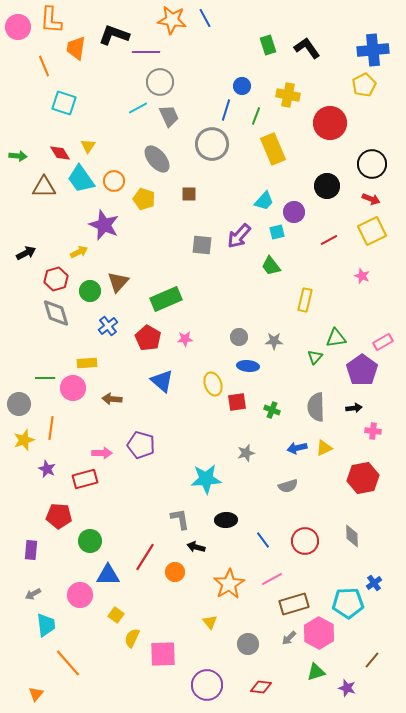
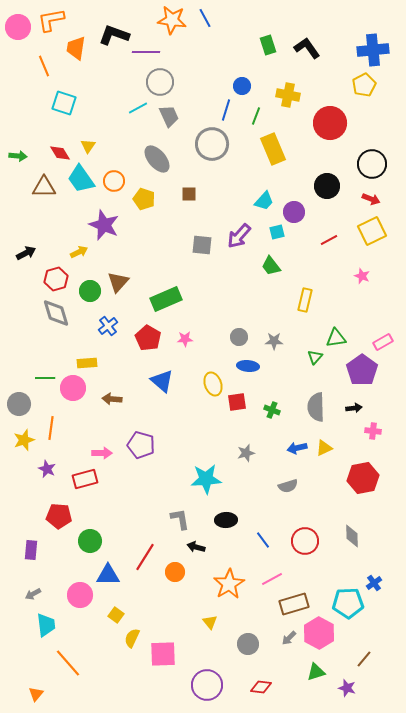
orange L-shape at (51, 20): rotated 76 degrees clockwise
brown line at (372, 660): moved 8 px left, 1 px up
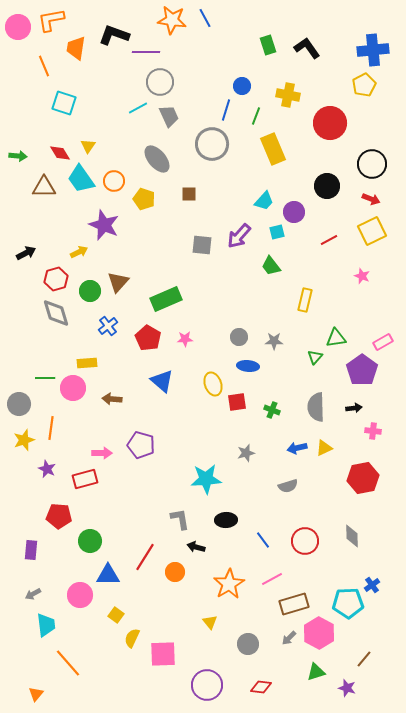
blue cross at (374, 583): moved 2 px left, 2 px down
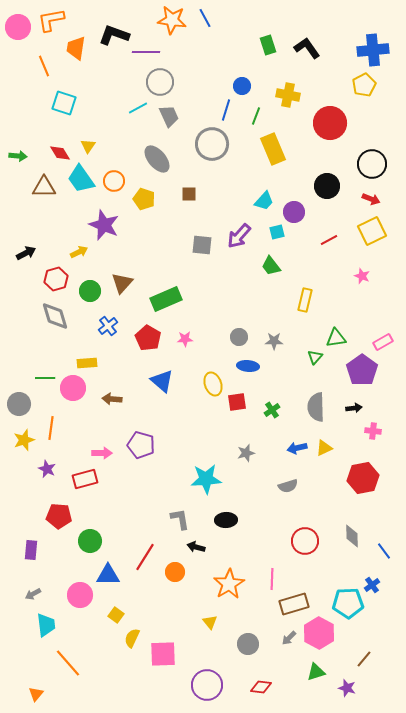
brown triangle at (118, 282): moved 4 px right, 1 px down
gray diamond at (56, 313): moved 1 px left, 3 px down
green cross at (272, 410): rotated 35 degrees clockwise
blue line at (263, 540): moved 121 px right, 11 px down
pink line at (272, 579): rotated 60 degrees counterclockwise
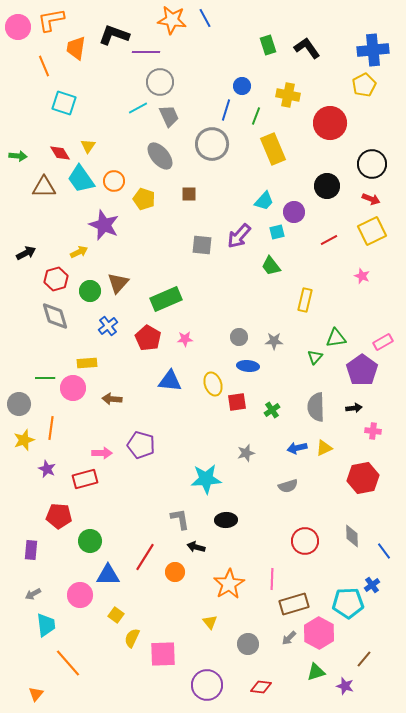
gray ellipse at (157, 159): moved 3 px right, 3 px up
brown triangle at (122, 283): moved 4 px left
blue triangle at (162, 381): moved 8 px right; rotated 35 degrees counterclockwise
purple star at (347, 688): moved 2 px left, 2 px up
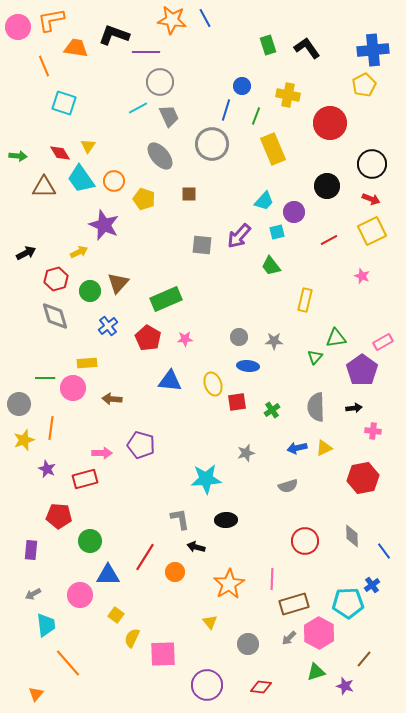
orange trapezoid at (76, 48): rotated 90 degrees clockwise
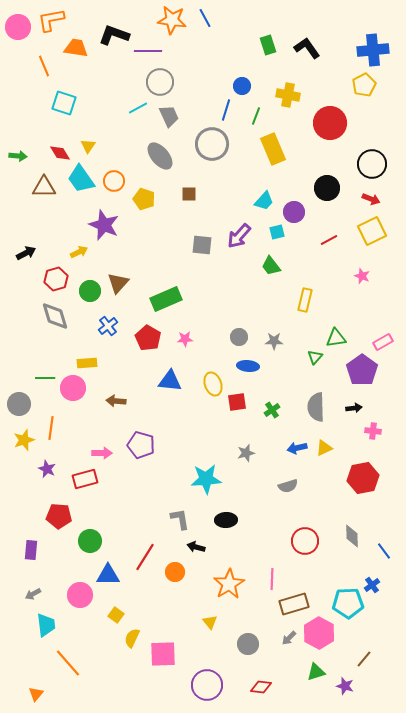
purple line at (146, 52): moved 2 px right, 1 px up
black circle at (327, 186): moved 2 px down
brown arrow at (112, 399): moved 4 px right, 2 px down
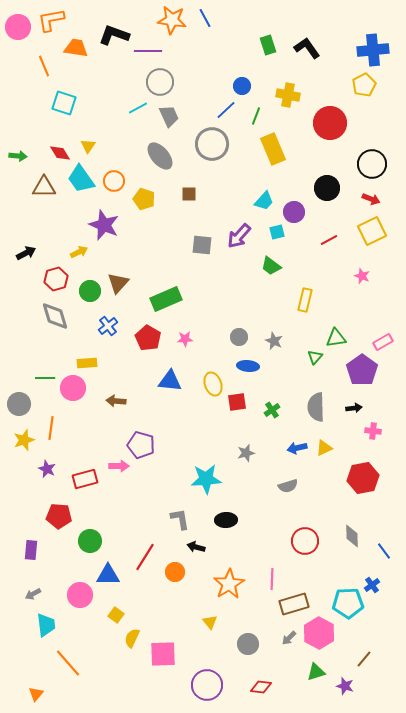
blue line at (226, 110): rotated 30 degrees clockwise
green trapezoid at (271, 266): rotated 15 degrees counterclockwise
gray star at (274, 341): rotated 24 degrees clockwise
pink arrow at (102, 453): moved 17 px right, 13 px down
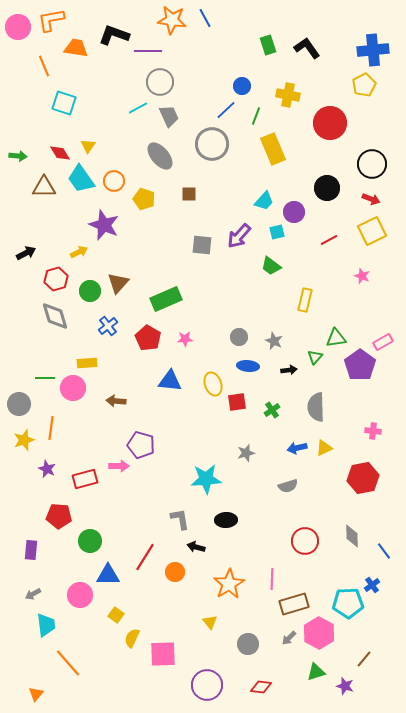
purple pentagon at (362, 370): moved 2 px left, 5 px up
black arrow at (354, 408): moved 65 px left, 38 px up
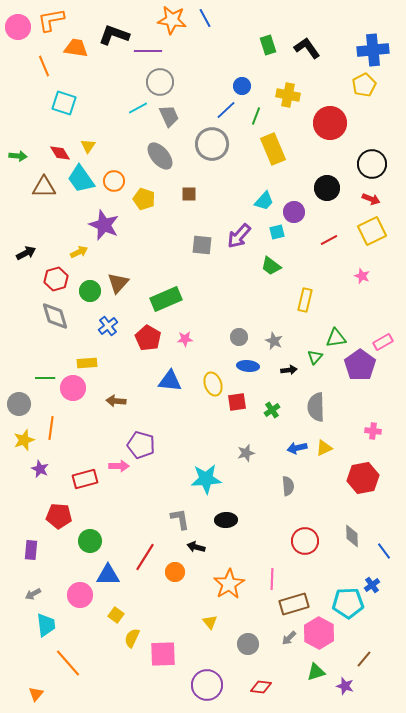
purple star at (47, 469): moved 7 px left
gray semicircle at (288, 486): rotated 78 degrees counterclockwise
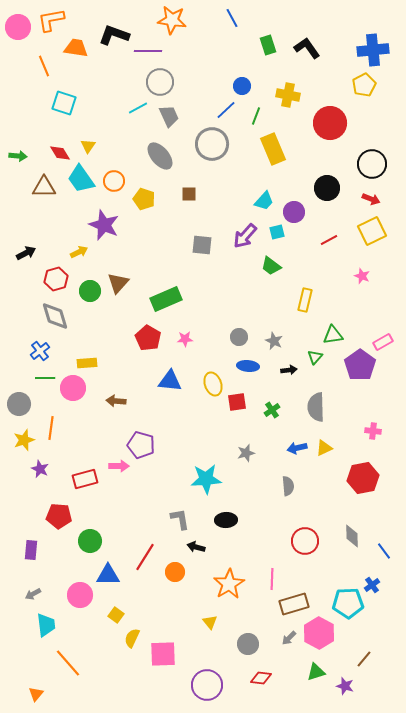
blue line at (205, 18): moved 27 px right
purple arrow at (239, 236): moved 6 px right
blue cross at (108, 326): moved 68 px left, 25 px down
green triangle at (336, 338): moved 3 px left, 3 px up
red diamond at (261, 687): moved 9 px up
